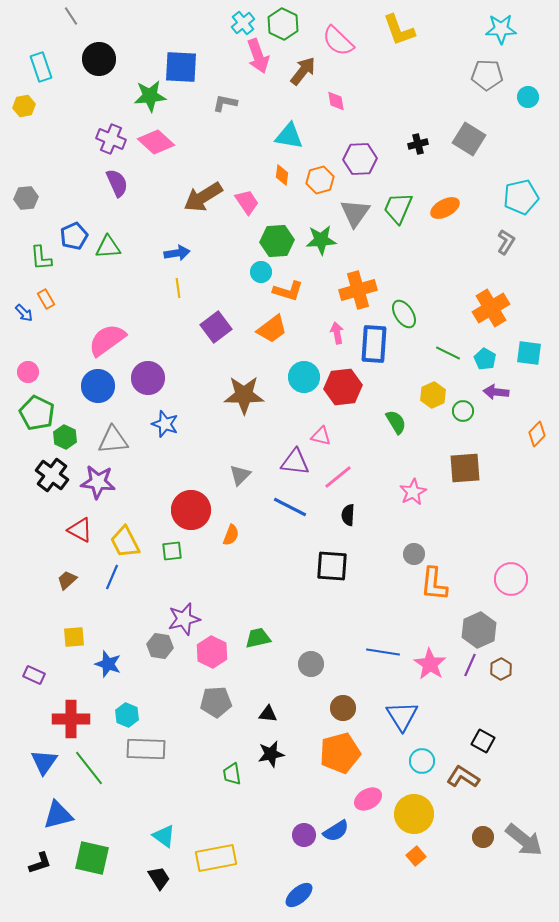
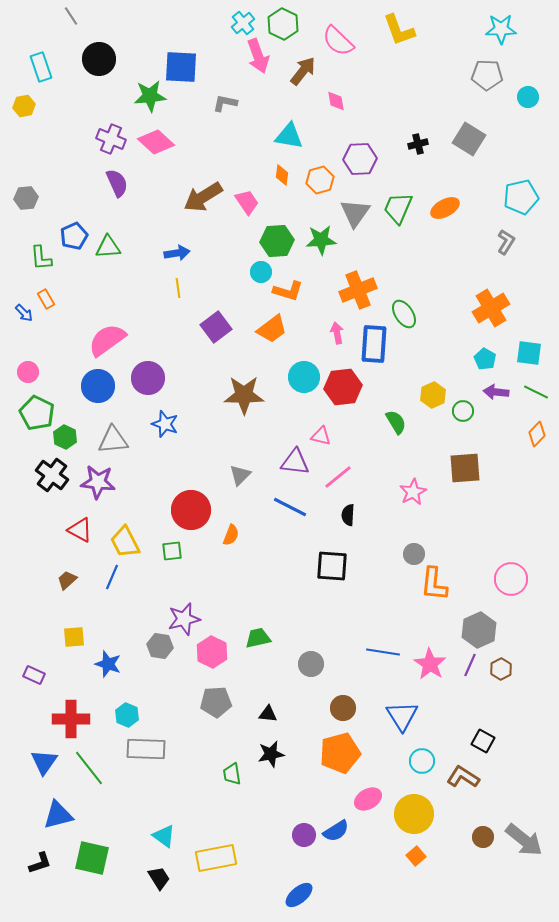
orange cross at (358, 290): rotated 6 degrees counterclockwise
green line at (448, 353): moved 88 px right, 39 px down
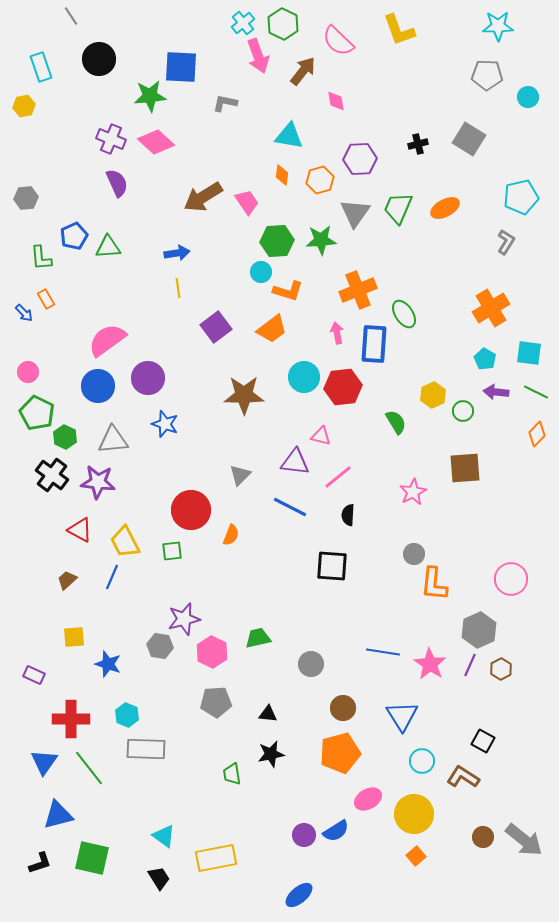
cyan star at (501, 29): moved 3 px left, 3 px up
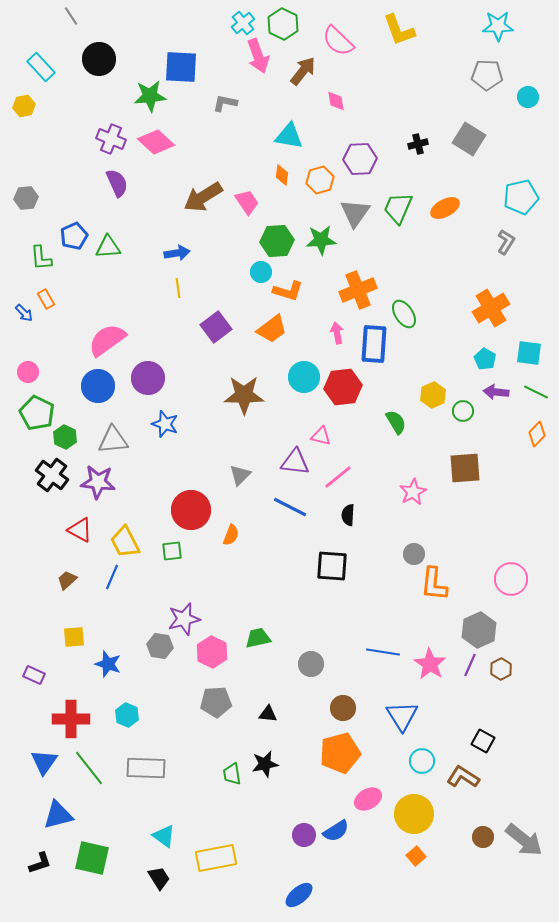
cyan rectangle at (41, 67): rotated 24 degrees counterclockwise
gray rectangle at (146, 749): moved 19 px down
black star at (271, 754): moved 6 px left, 10 px down
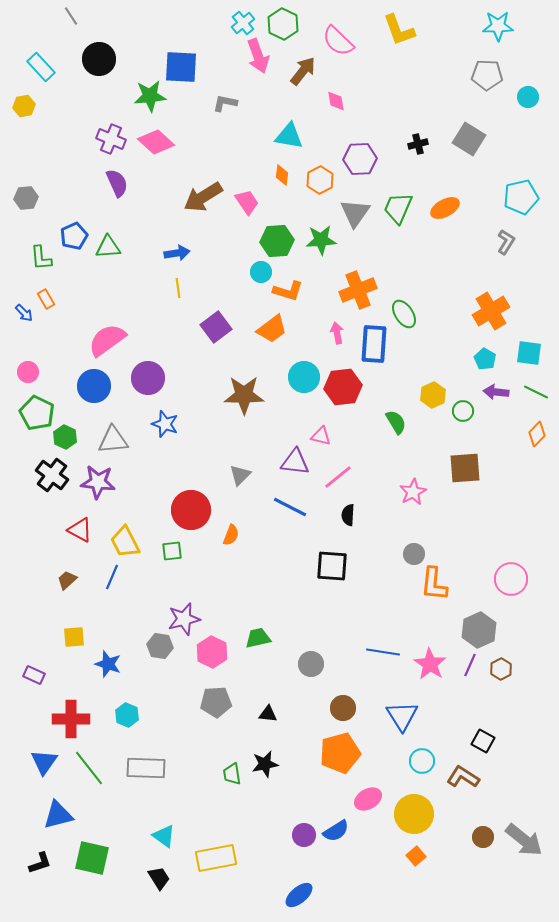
orange hexagon at (320, 180): rotated 12 degrees counterclockwise
orange cross at (491, 308): moved 3 px down
blue circle at (98, 386): moved 4 px left
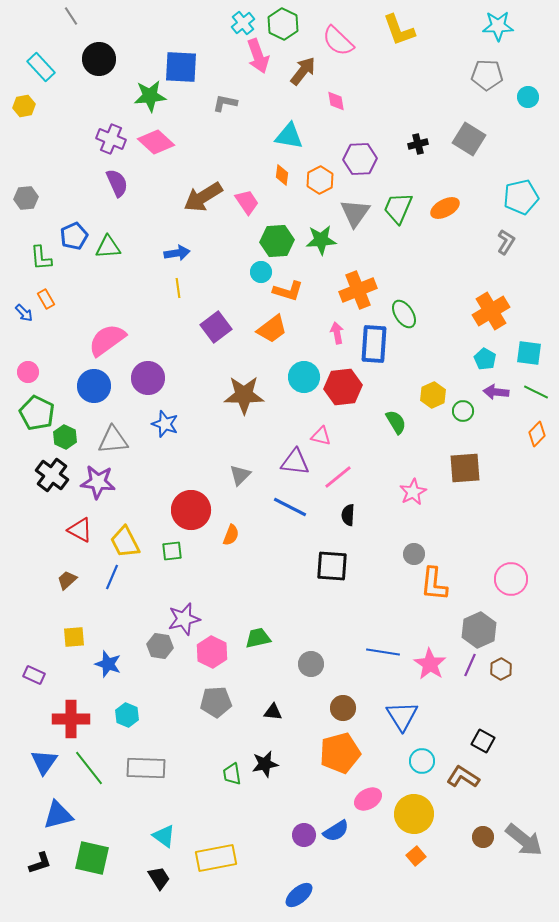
black triangle at (268, 714): moved 5 px right, 2 px up
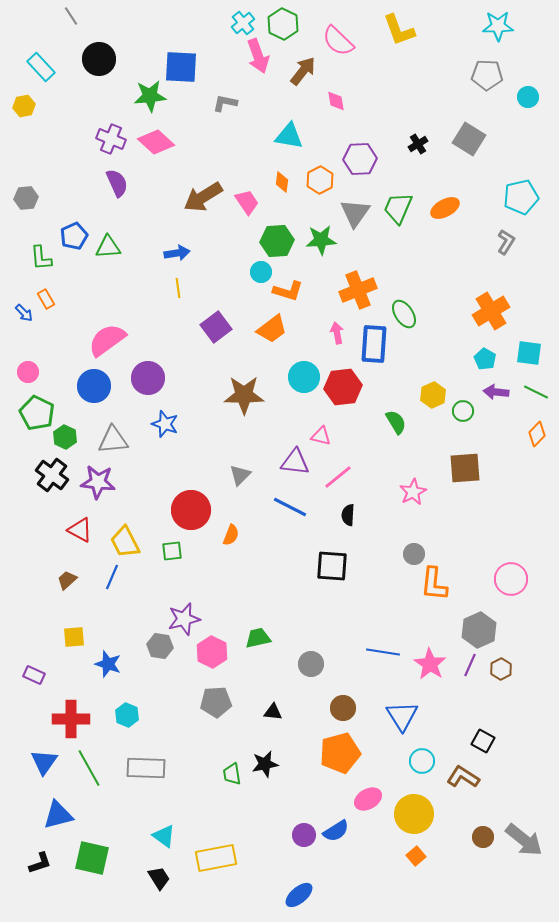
black cross at (418, 144): rotated 18 degrees counterclockwise
orange diamond at (282, 175): moved 7 px down
green line at (89, 768): rotated 9 degrees clockwise
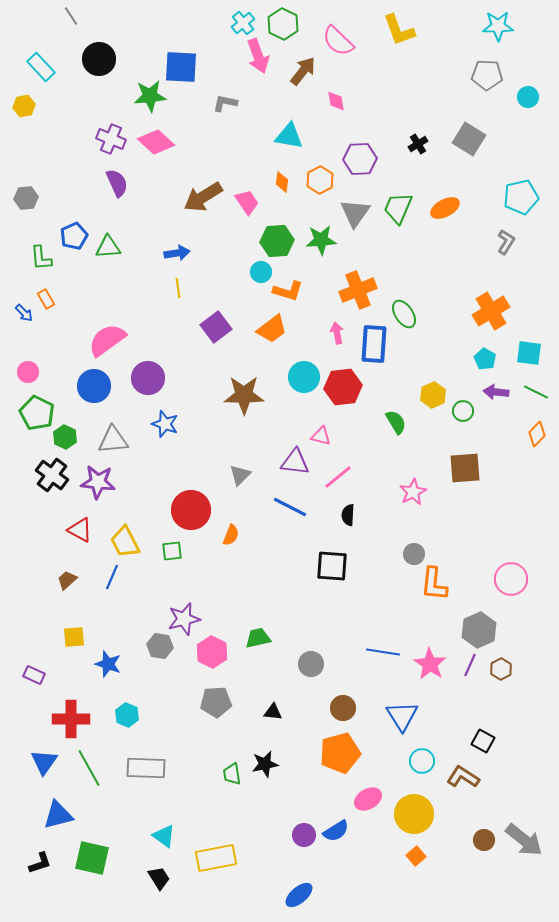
brown circle at (483, 837): moved 1 px right, 3 px down
